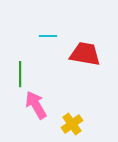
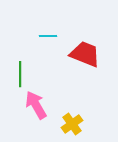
red trapezoid: rotated 12 degrees clockwise
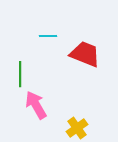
yellow cross: moved 5 px right, 4 px down
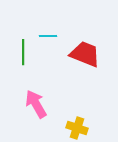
green line: moved 3 px right, 22 px up
pink arrow: moved 1 px up
yellow cross: rotated 35 degrees counterclockwise
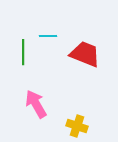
yellow cross: moved 2 px up
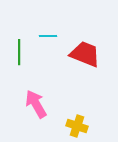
green line: moved 4 px left
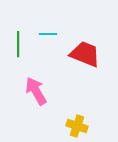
cyan line: moved 2 px up
green line: moved 1 px left, 8 px up
pink arrow: moved 13 px up
